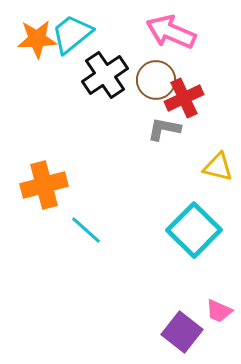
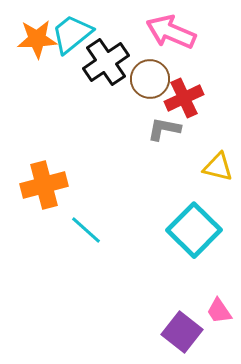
black cross: moved 1 px right, 13 px up
brown circle: moved 6 px left, 1 px up
pink trapezoid: rotated 32 degrees clockwise
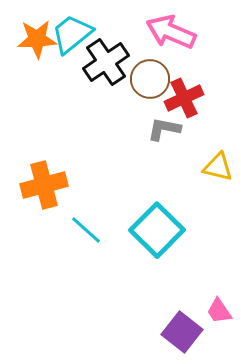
cyan square: moved 37 px left
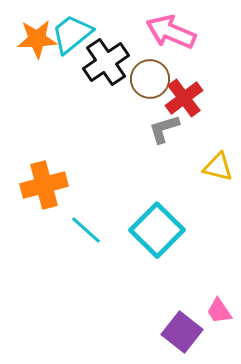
red cross: rotated 12 degrees counterclockwise
gray L-shape: rotated 28 degrees counterclockwise
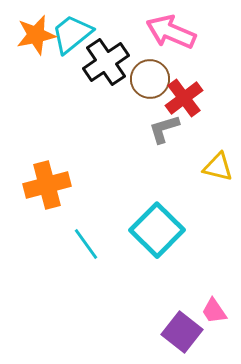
orange star: moved 1 px left, 4 px up; rotated 9 degrees counterclockwise
orange cross: moved 3 px right
cyan line: moved 14 px down; rotated 12 degrees clockwise
pink trapezoid: moved 5 px left
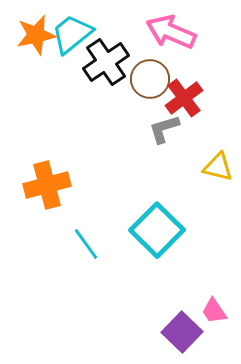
purple square: rotated 6 degrees clockwise
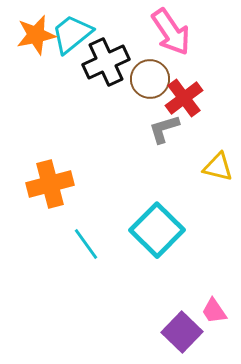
pink arrow: rotated 147 degrees counterclockwise
black cross: rotated 9 degrees clockwise
orange cross: moved 3 px right, 1 px up
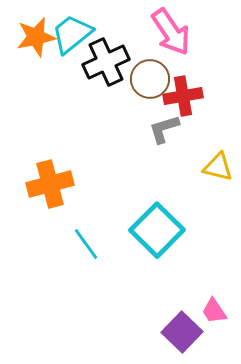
orange star: moved 2 px down
red cross: moved 1 px left, 2 px up; rotated 27 degrees clockwise
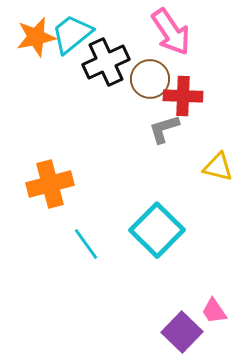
red cross: rotated 12 degrees clockwise
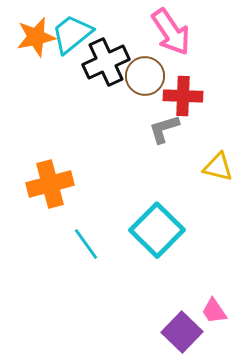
brown circle: moved 5 px left, 3 px up
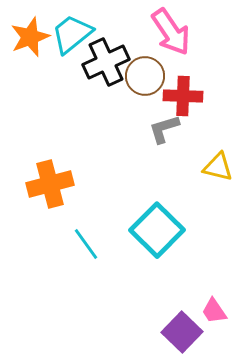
orange star: moved 6 px left; rotated 9 degrees counterclockwise
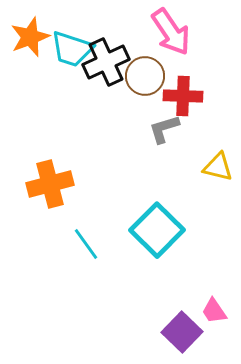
cyan trapezoid: moved 15 px down; rotated 123 degrees counterclockwise
